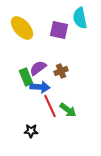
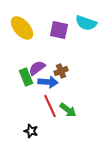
cyan semicircle: moved 6 px right, 5 px down; rotated 60 degrees counterclockwise
purple semicircle: moved 1 px left
blue arrow: moved 8 px right, 5 px up
black star: rotated 16 degrees clockwise
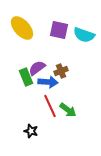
cyan semicircle: moved 2 px left, 12 px down
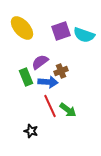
purple square: moved 2 px right, 1 px down; rotated 30 degrees counterclockwise
purple semicircle: moved 3 px right, 6 px up
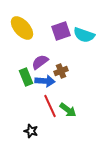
blue arrow: moved 3 px left, 1 px up
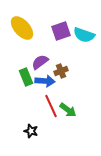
red line: moved 1 px right
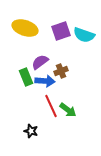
yellow ellipse: moved 3 px right; rotated 30 degrees counterclockwise
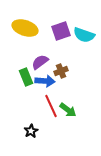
black star: rotated 24 degrees clockwise
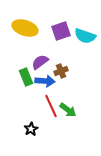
cyan semicircle: moved 1 px right, 1 px down
black star: moved 2 px up
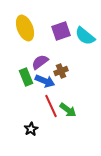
yellow ellipse: rotated 50 degrees clockwise
cyan semicircle: rotated 20 degrees clockwise
blue arrow: rotated 18 degrees clockwise
